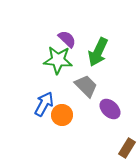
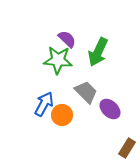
gray trapezoid: moved 6 px down
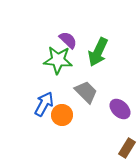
purple semicircle: moved 1 px right, 1 px down
purple ellipse: moved 10 px right
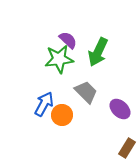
green star: moved 1 px right, 1 px up; rotated 12 degrees counterclockwise
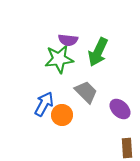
purple semicircle: rotated 144 degrees clockwise
brown rectangle: rotated 36 degrees counterclockwise
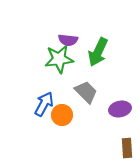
purple ellipse: rotated 55 degrees counterclockwise
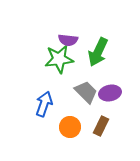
blue arrow: rotated 10 degrees counterclockwise
purple ellipse: moved 10 px left, 16 px up
orange circle: moved 8 px right, 12 px down
brown rectangle: moved 26 px left, 22 px up; rotated 30 degrees clockwise
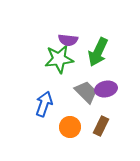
purple ellipse: moved 4 px left, 4 px up
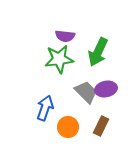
purple semicircle: moved 3 px left, 4 px up
blue arrow: moved 1 px right, 4 px down
orange circle: moved 2 px left
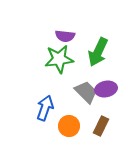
orange circle: moved 1 px right, 1 px up
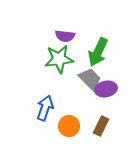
gray trapezoid: moved 4 px right, 13 px up
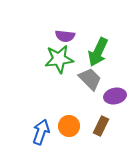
purple ellipse: moved 9 px right, 7 px down
blue arrow: moved 4 px left, 24 px down
